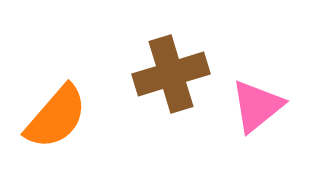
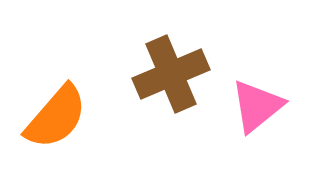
brown cross: rotated 6 degrees counterclockwise
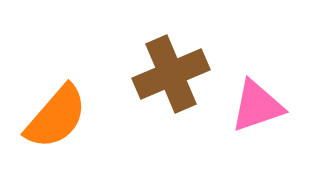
pink triangle: rotated 20 degrees clockwise
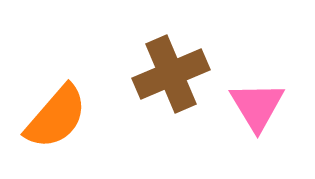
pink triangle: rotated 42 degrees counterclockwise
